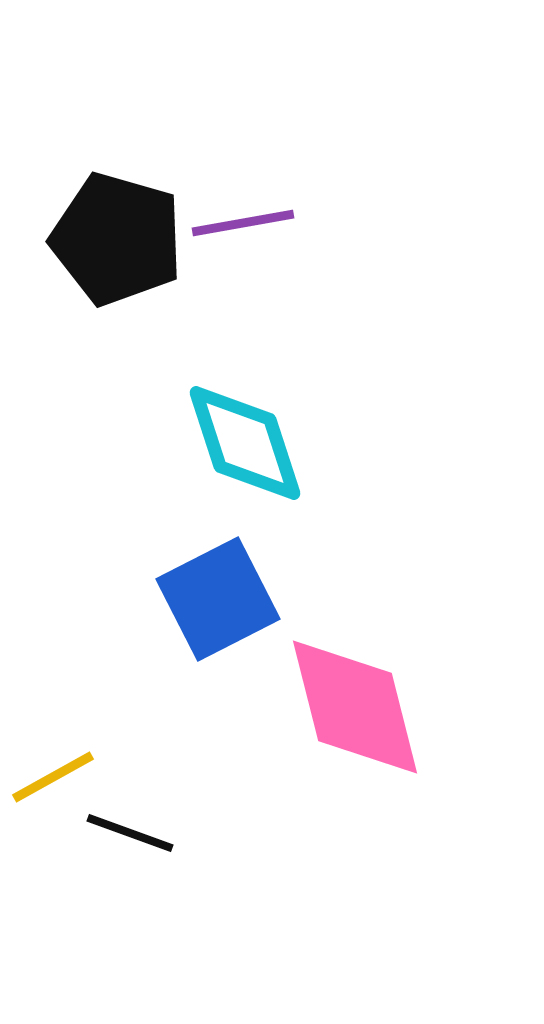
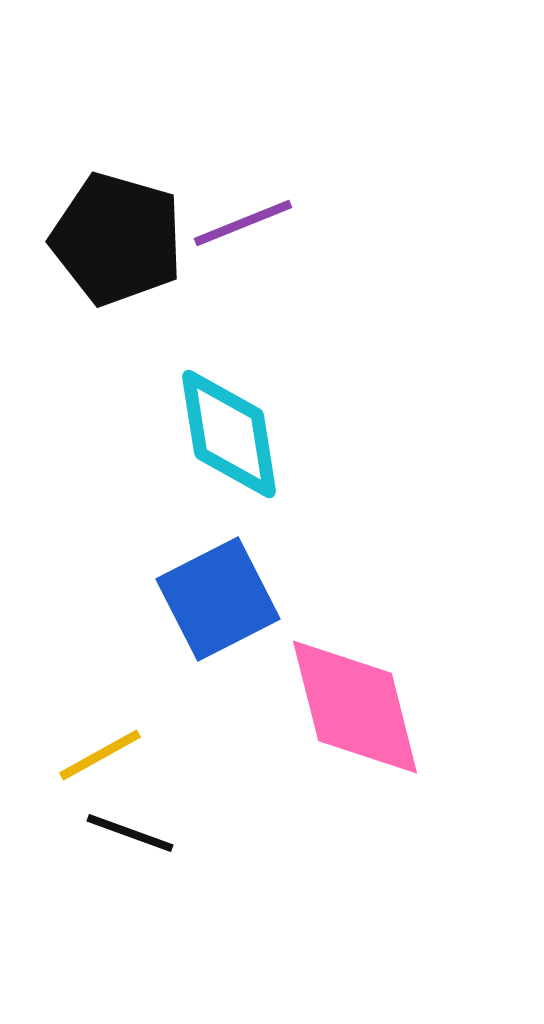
purple line: rotated 12 degrees counterclockwise
cyan diamond: moved 16 px left, 9 px up; rotated 9 degrees clockwise
yellow line: moved 47 px right, 22 px up
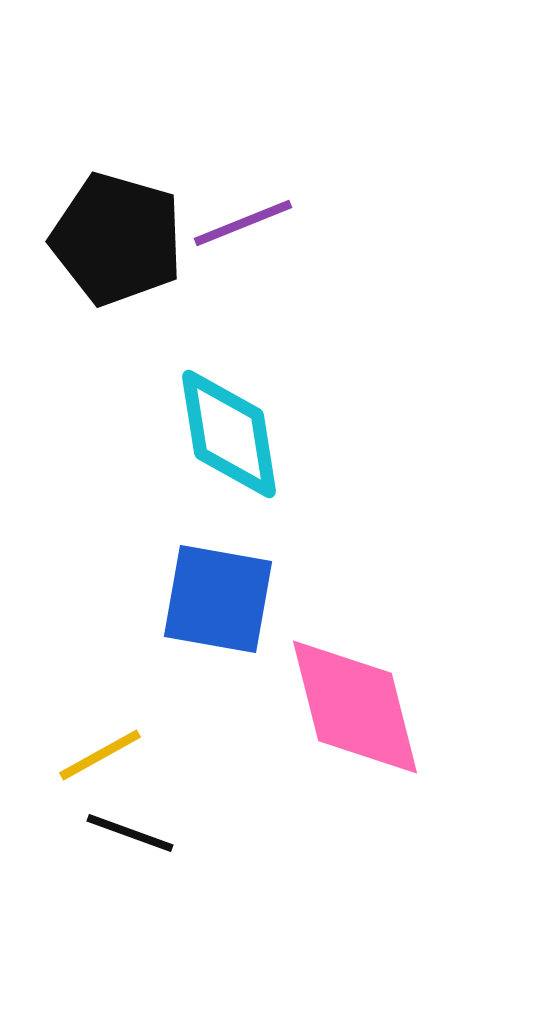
blue square: rotated 37 degrees clockwise
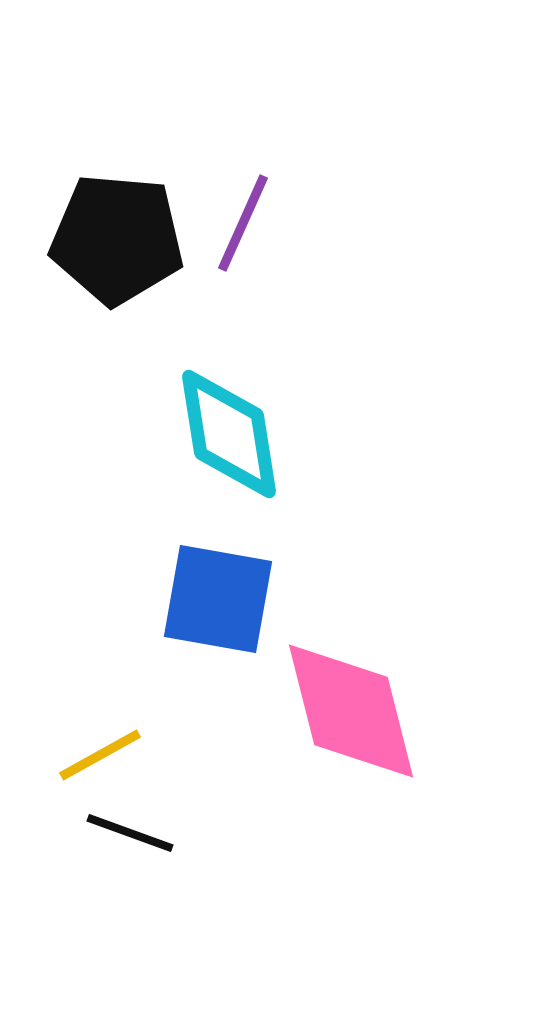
purple line: rotated 44 degrees counterclockwise
black pentagon: rotated 11 degrees counterclockwise
pink diamond: moved 4 px left, 4 px down
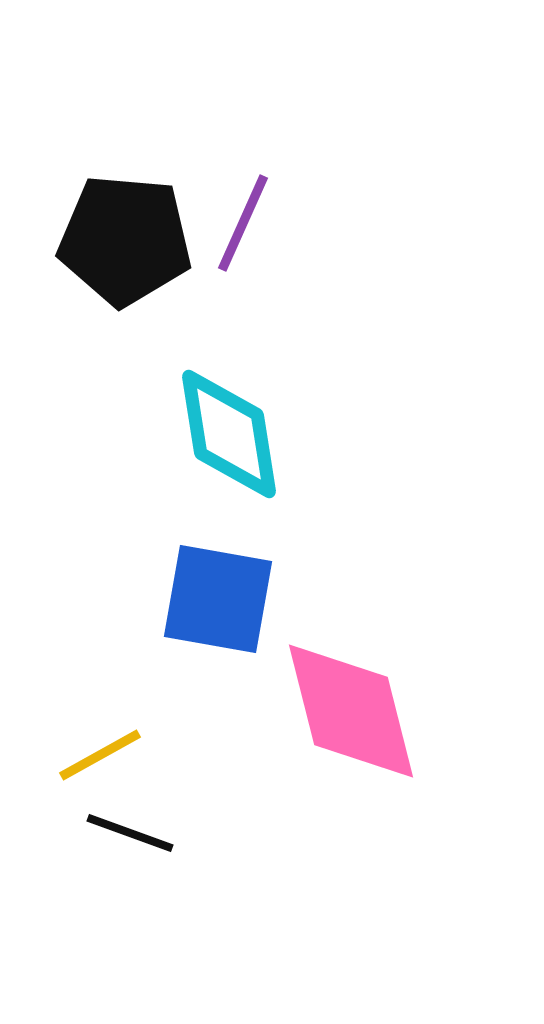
black pentagon: moved 8 px right, 1 px down
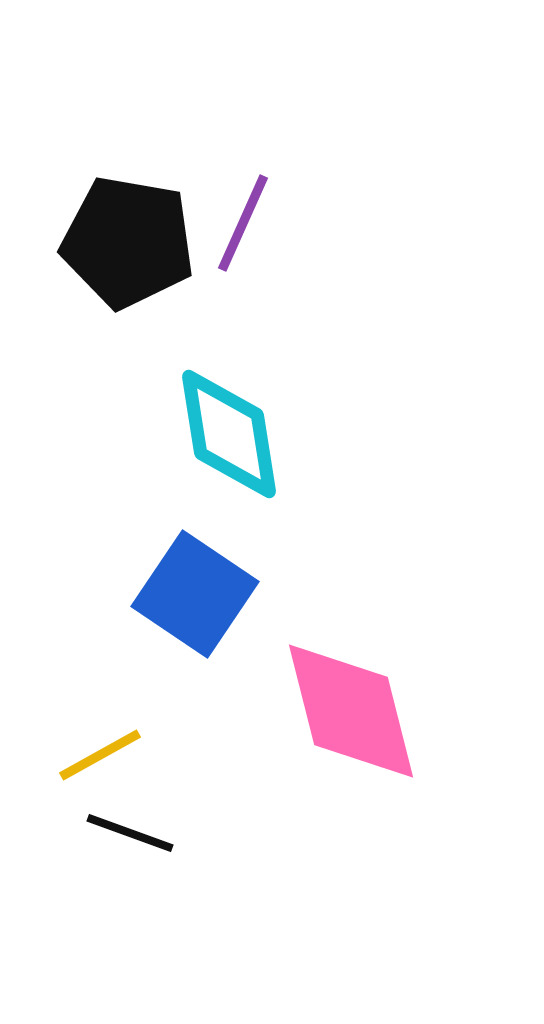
black pentagon: moved 3 px right, 2 px down; rotated 5 degrees clockwise
blue square: moved 23 px left, 5 px up; rotated 24 degrees clockwise
